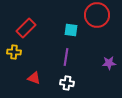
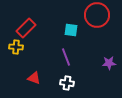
yellow cross: moved 2 px right, 5 px up
purple line: rotated 30 degrees counterclockwise
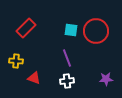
red circle: moved 1 px left, 16 px down
yellow cross: moved 14 px down
purple line: moved 1 px right, 1 px down
purple star: moved 3 px left, 16 px down
white cross: moved 2 px up; rotated 16 degrees counterclockwise
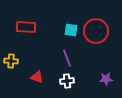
red rectangle: moved 1 px up; rotated 48 degrees clockwise
yellow cross: moved 5 px left
red triangle: moved 3 px right, 1 px up
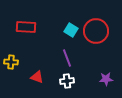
cyan square: rotated 24 degrees clockwise
yellow cross: moved 1 px down
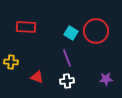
cyan square: moved 3 px down
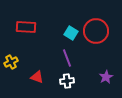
yellow cross: rotated 32 degrees counterclockwise
purple star: moved 2 px up; rotated 24 degrees counterclockwise
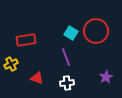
red rectangle: moved 13 px down; rotated 12 degrees counterclockwise
purple line: moved 1 px left, 1 px up
yellow cross: moved 2 px down
red triangle: moved 1 px down
white cross: moved 2 px down
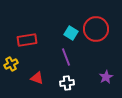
red circle: moved 2 px up
red rectangle: moved 1 px right
